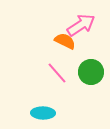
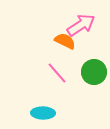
green circle: moved 3 px right
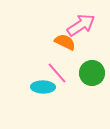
orange semicircle: moved 1 px down
green circle: moved 2 px left, 1 px down
cyan ellipse: moved 26 px up
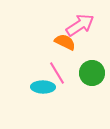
pink arrow: moved 1 px left
pink line: rotated 10 degrees clockwise
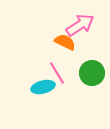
cyan ellipse: rotated 15 degrees counterclockwise
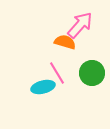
pink arrow: rotated 16 degrees counterclockwise
orange semicircle: rotated 10 degrees counterclockwise
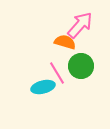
green circle: moved 11 px left, 7 px up
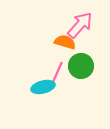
pink line: rotated 55 degrees clockwise
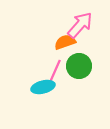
orange semicircle: rotated 35 degrees counterclockwise
green circle: moved 2 px left
pink line: moved 2 px left, 2 px up
